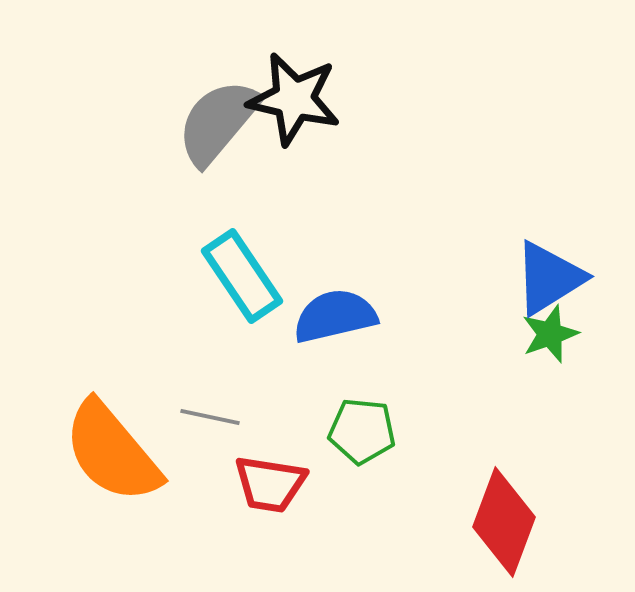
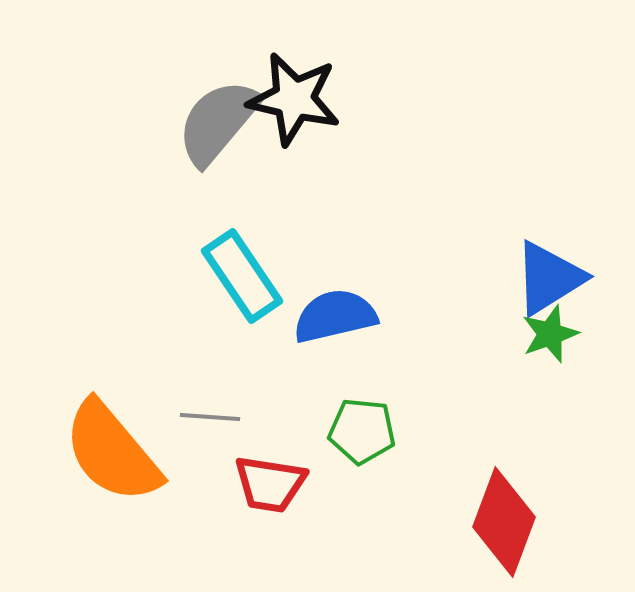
gray line: rotated 8 degrees counterclockwise
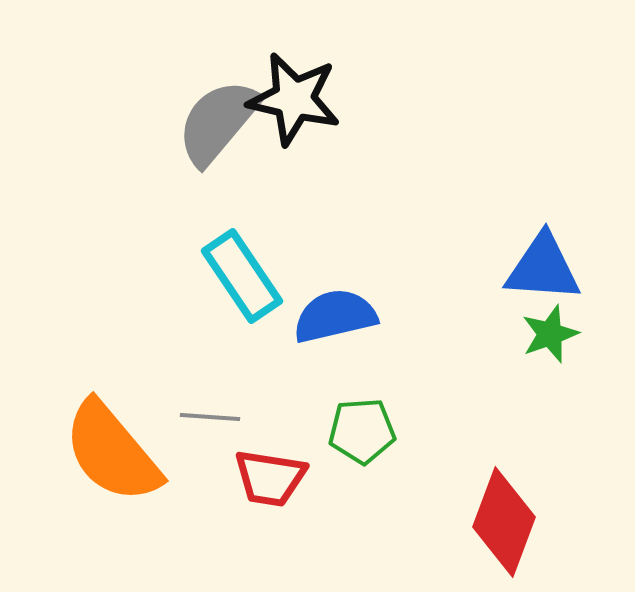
blue triangle: moved 6 px left, 10 px up; rotated 36 degrees clockwise
green pentagon: rotated 10 degrees counterclockwise
red trapezoid: moved 6 px up
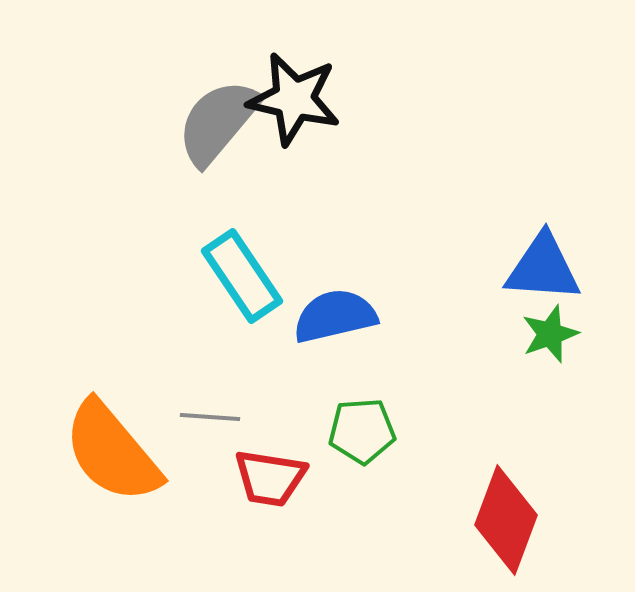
red diamond: moved 2 px right, 2 px up
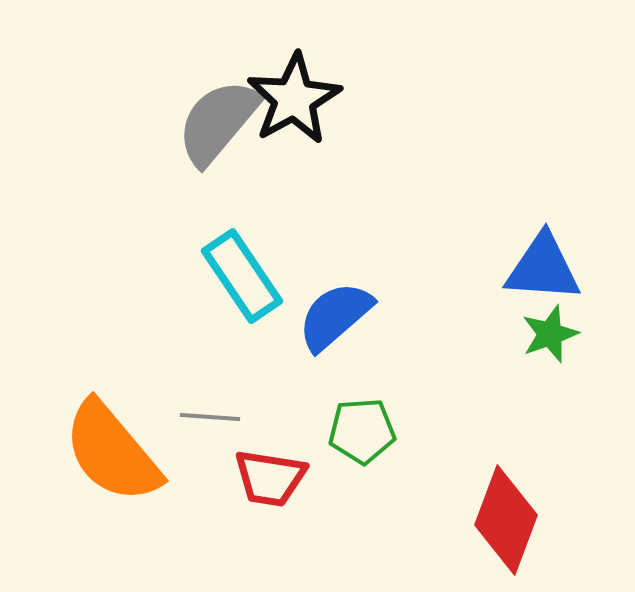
black star: rotated 30 degrees clockwise
blue semicircle: rotated 28 degrees counterclockwise
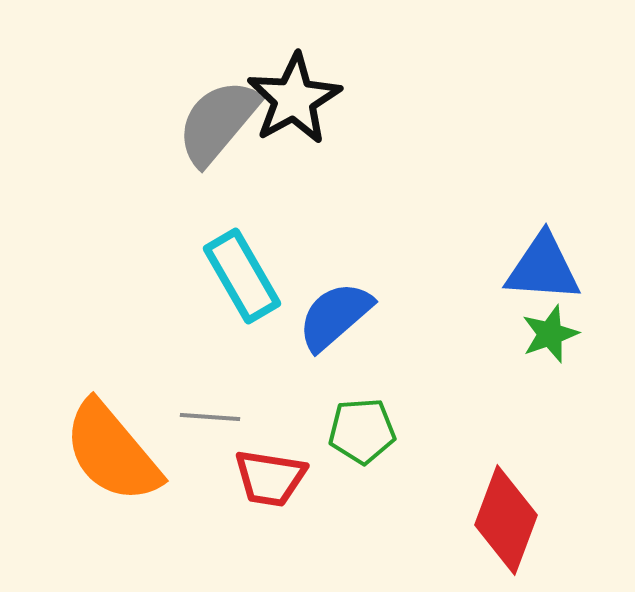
cyan rectangle: rotated 4 degrees clockwise
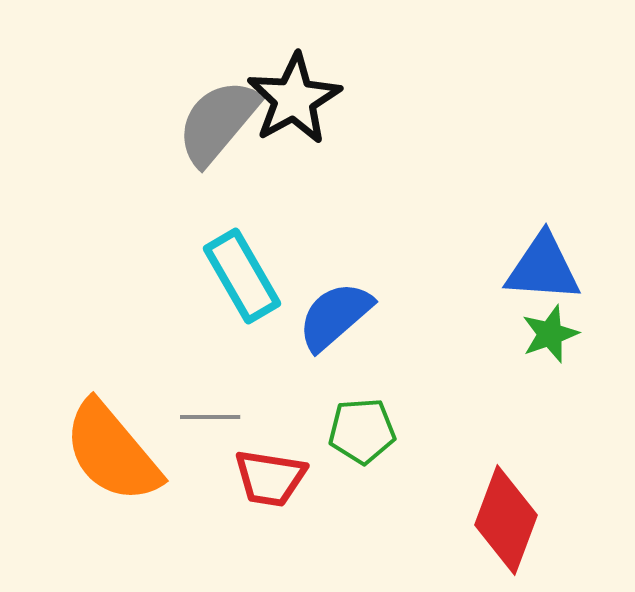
gray line: rotated 4 degrees counterclockwise
